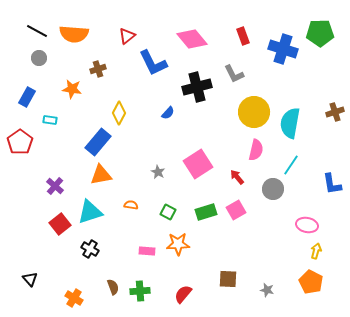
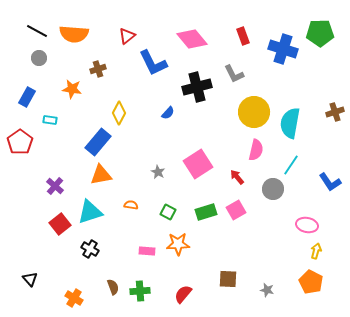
blue L-shape at (332, 184): moved 2 px left, 2 px up; rotated 25 degrees counterclockwise
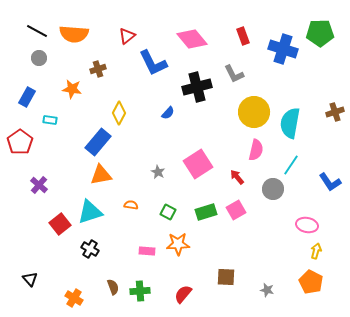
purple cross at (55, 186): moved 16 px left, 1 px up
brown square at (228, 279): moved 2 px left, 2 px up
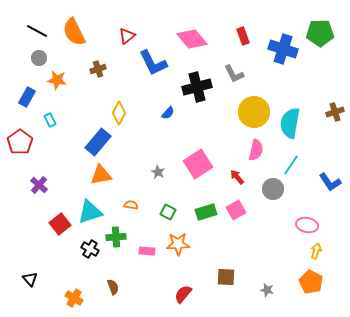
orange semicircle at (74, 34): moved 2 px up; rotated 60 degrees clockwise
orange star at (72, 89): moved 15 px left, 9 px up
cyan rectangle at (50, 120): rotated 56 degrees clockwise
green cross at (140, 291): moved 24 px left, 54 px up
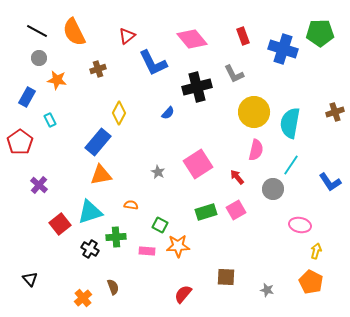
green square at (168, 212): moved 8 px left, 13 px down
pink ellipse at (307, 225): moved 7 px left
orange star at (178, 244): moved 2 px down
orange cross at (74, 298): moved 9 px right; rotated 18 degrees clockwise
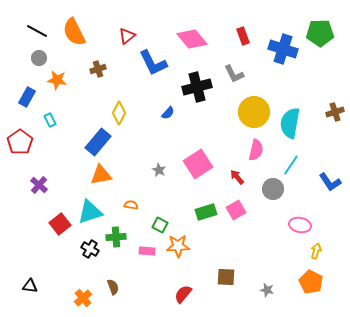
gray star at (158, 172): moved 1 px right, 2 px up
black triangle at (30, 279): moved 7 px down; rotated 42 degrees counterclockwise
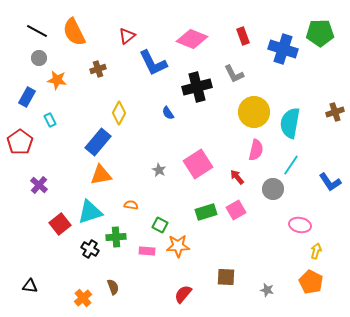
pink diamond at (192, 39): rotated 28 degrees counterclockwise
blue semicircle at (168, 113): rotated 104 degrees clockwise
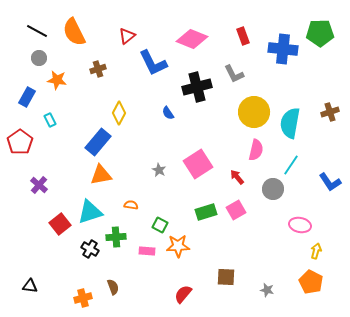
blue cross at (283, 49): rotated 12 degrees counterclockwise
brown cross at (335, 112): moved 5 px left
orange cross at (83, 298): rotated 24 degrees clockwise
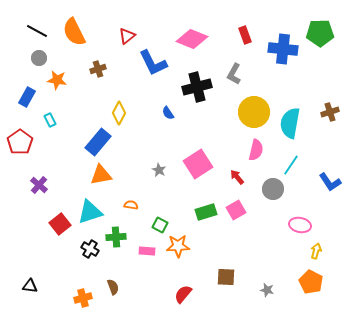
red rectangle at (243, 36): moved 2 px right, 1 px up
gray L-shape at (234, 74): rotated 55 degrees clockwise
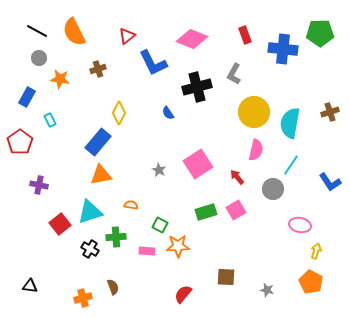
orange star at (57, 80): moved 3 px right, 1 px up
purple cross at (39, 185): rotated 30 degrees counterclockwise
